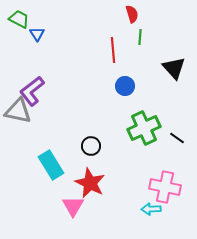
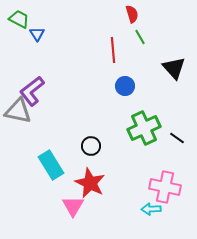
green line: rotated 35 degrees counterclockwise
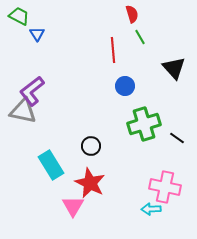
green trapezoid: moved 3 px up
gray triangle: moved 5 px right
green cross: moved 4 px up; rotated 8 degrees clockwise
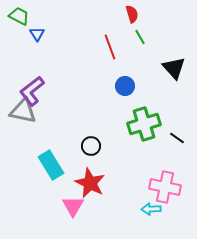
red line: moved 3 px left, 3 px up; rotated 15 degrees counterclockwise
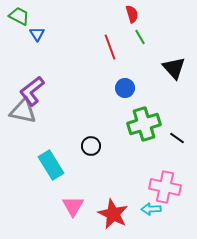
blue circle: moved 2 px down
red star: moved 23 px right, 31 px down
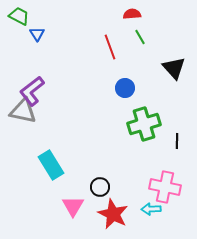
red semicircle: rotated 78 degrees counterclockwise
black line: moved 3 px down; rotated 56 degrees clockwise
black circle: moved 9 px right, 41 px down
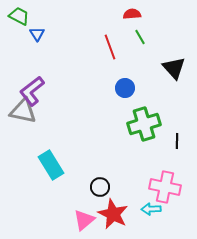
pink triangle: moved 11 px right, 14 px down; rotated 20 degrees clockwise
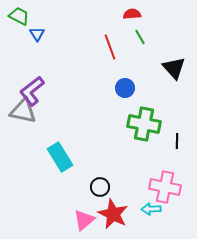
green cross: rotated 28 degrees clockwise
cyan rectangle: moved 9 px right, 8 px up
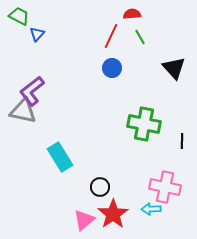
blue triangle: rotated 14 degrees clockwise
red line: moved 1 px right, 11 px up; rotated 45 degrees clockwise
blue circle: moved 13 px left, 20 px up
black line: moved 5 px right
red star: rotated 12 degrees clockwise
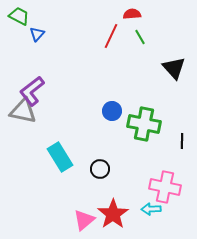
blue circle: moved 43 px down
black circle: moved 18 px up
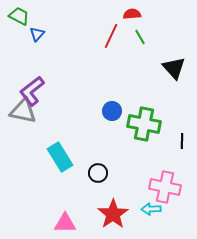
black circle: moved 2 px left, 4 px down
pink triangle: moved 19 px left, 3 px down; rotated 40 degrees clockwise
